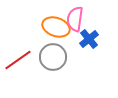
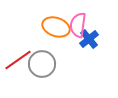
pink semicircle: moved 3 px right, 6 px down
gray circle: moved 11 px left, 7 px down
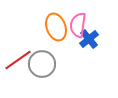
orange ellipse: rotated 52 degrees clockwise
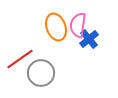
red line: moved 2 px right, 1 px up
gray circle: moved 1 px left, 9 px down
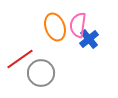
orange ellipse: moved 1 px left
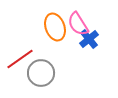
pink semicircle: moved 1 px up; rotated 40 degrees counterclockwise
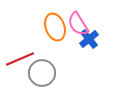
red line: rotated 12 degrees clockwise
gray circle: moved 1 px right
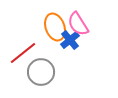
blue cross: moved 19 px left, 1 px down
red line: moved 3 px right, 6 px up; rotated 16 degrees counterclockwise
gray circle: moved 1 px left, 1 px up
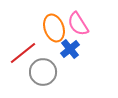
orange ellipse: moved 1 px left, 1 px down
blue cross: moved 9 px down
gray circle: moved 2 px right
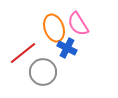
blue cross: moved 3 px left, 1 px up; rotated 24 degrees counterclockwise
